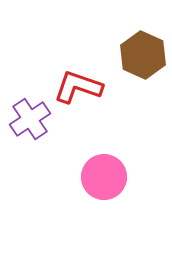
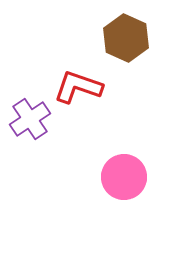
brown hexagon: moved 17 px left, 17 px up
pink circle: moved 20 px right
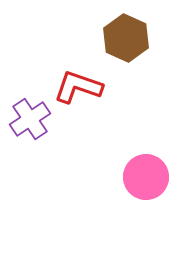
pink circle: moved 22 px right
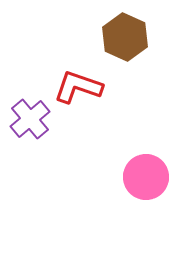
brown hexagon: moved 1 px left, 1 px up
purple cross: rotated 6 degrees counterclockwise
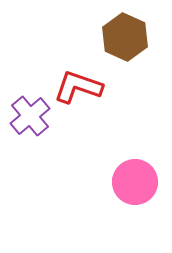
purple cross: moved 3 px up
pink circle: moved 11 px left, 5 px down
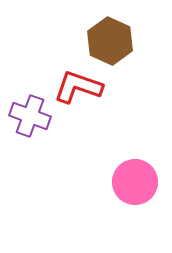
brown hexagon: moved 15 px left, 4 px down
purple cross: rotated 30 degrees counterclockwise
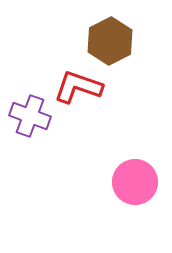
brown hexagon: rotated 9 degrees clockwise
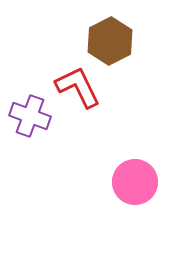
red L-shape: rotated 45 degrees clockwise
